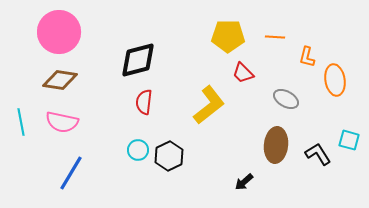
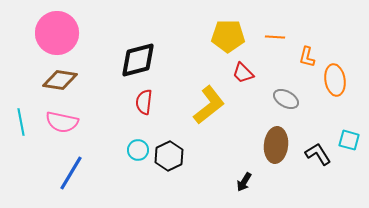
pink circle: moved 2 px left, 1 px down
black arrow: rotated 18 degrees counterclockwise
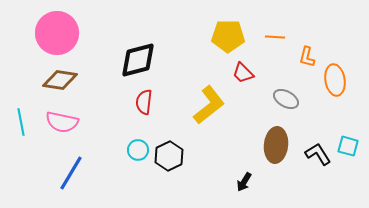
cyan square: moved 1 px left, 6 px down
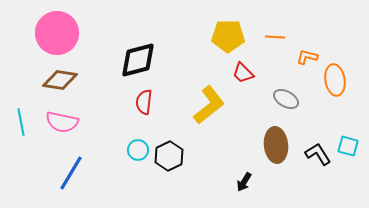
orange L-shape: rotated 90 degrees clockwise
brown ellipse: rotated 12 degrees counterclockwise
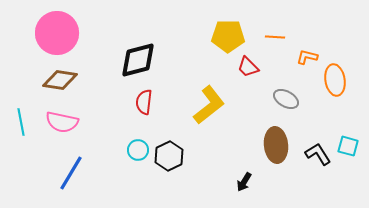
red trapezoid: moved 5 px right, 6 px up
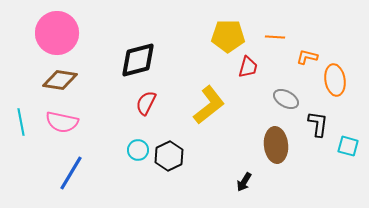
red trapezoid: rotated 120 degrees counterclockwise
red semicircle: moved 2 px right, 1 px down; rotated 20 degrees clockwise
black L-shape: moved 30 px up; rotated 40 degrees clockwise
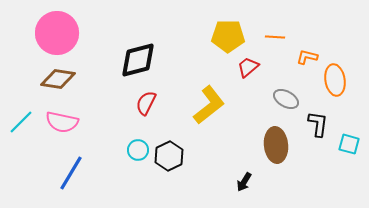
red trapezoid: rotated 145 degrees counterclockwise
brown diamond: moved 2 px left, 1 px up
cyan line: rotated 56 degrees clockwise
cyan square: moved 1 px right, 2 px up
